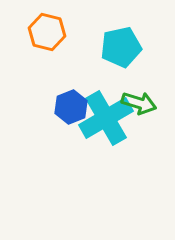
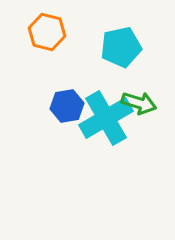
blue hexagon: moved 4 px left, 1 px up; rotated 12 degrees clockwise
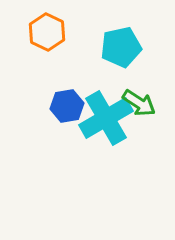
orange hexagon: rotated 12 degrees clockwise
green arrow: rotated 16 degrees clockwise
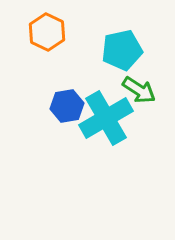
cyan pentagon: moved 1 px right, 3 px down
green arrow: moved 13 px up
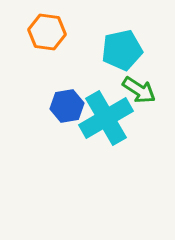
orange hexagon: rotated 18 degrees counterclockwise
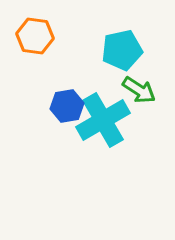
orange hexagon: moved 12 px left, 4 px down
cyan cross: moved 3 px left, 2 px down
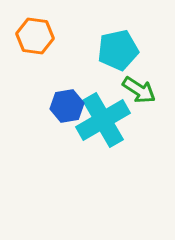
cyan pentagon: moved 4 px left
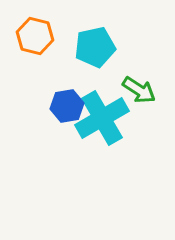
orange hexagon: rotated 6 degrees clockwise
cyan pentagon: moved 23 px left, 3 px up
cyan cross: moved 1 px left, 2 px up
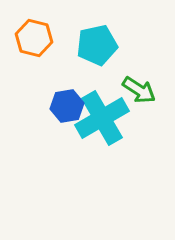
orange hexagon: moved 1 px left, 2 px down
cyan pentagon: moved 2 px right, 2 px up
